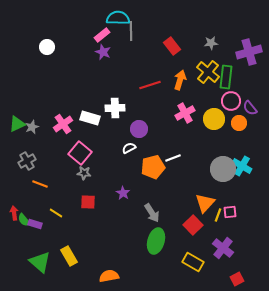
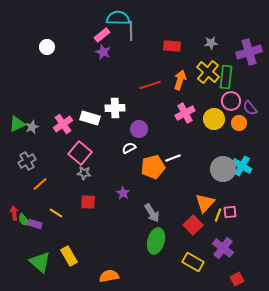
red rectangle at (172, 46): rotated 48 degrees counterclockwise
orange line at (40, 184): rotated 63 degrees counterclockwise
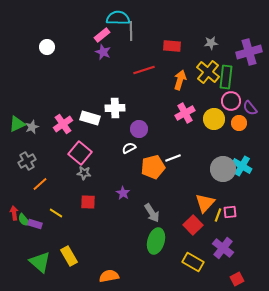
red line at (150, 85): moved 6 px left, 15 px up
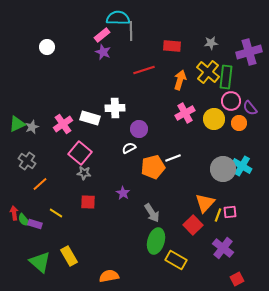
gray cross at (27, 161): rotated 24 degrees counterclockwise
yellow rectangle at (193, 262): moved 17 px left, 2 px up
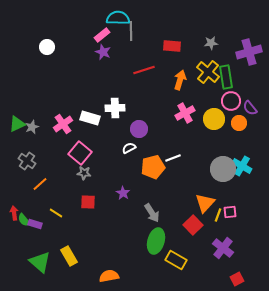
green rectangle at (226, 77): rotated 15 degrees counterclockwise
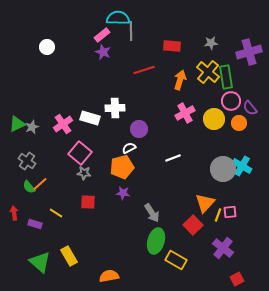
orange pentagon at (153, 167): moved 31 px left
purple star at (123, 193): rotated 24 degrees counterclockwise
green semicircle at (24, 220): moved 5 px right, 33 px up
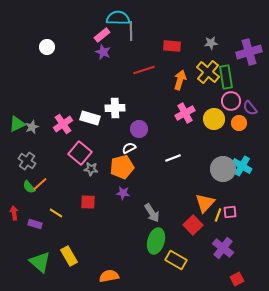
gray star at (84, 173): moved 7 px right, 4 px up
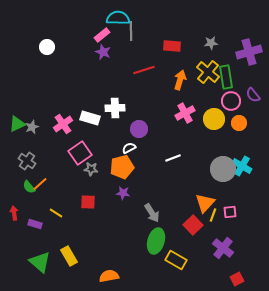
purple semicircle at (250, 108): moved 3 px right, 13 px up
pink square at (80, 153): rotated 15 degrees clockwise
yellow line at (218, 215): moved 5 px left
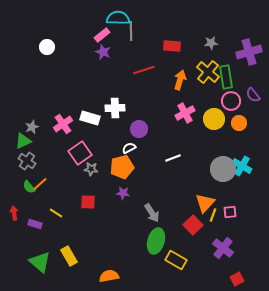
green triangle at (17, 124): moved 6 px right, 17 px down
